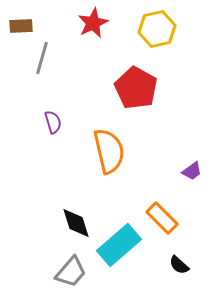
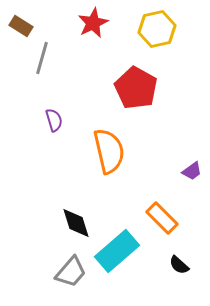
brown rectangle: rotated 35 degrees clockwise
purple semicircle: moved 1 px right, 2 px up
cyan rectangle: moved 2 px left, 6 px down
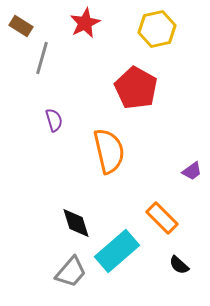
red star: moved 8 px left
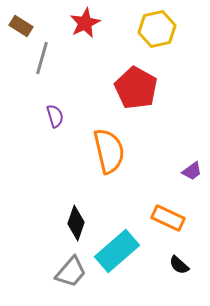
purple semicircle: moved 1 px right, 4 px up
orange rectangle: moved 6 px right; rotated 20 degrees counterclockwise
black diamond: rotated 36 degrees clockwise
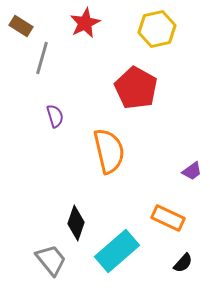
black semicircle: moved 4 px right, 2 px up; rotated 90 degrees counterclockwise
gray trapezoid: moved 20 px left, 12 px up; rotated 80 degrees counterclockwise
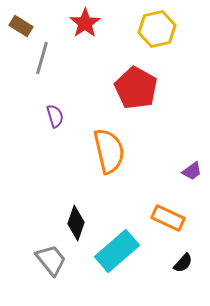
red star: rotated 8 degrees counterclockwise
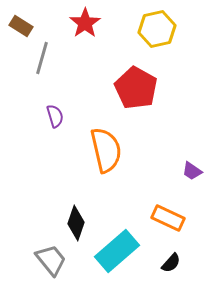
orange semicircle: moved 3 px left, 1 px up
purple trapezoid: rotated 70 degrees clockwise
black semicircle: moved 12 px left
